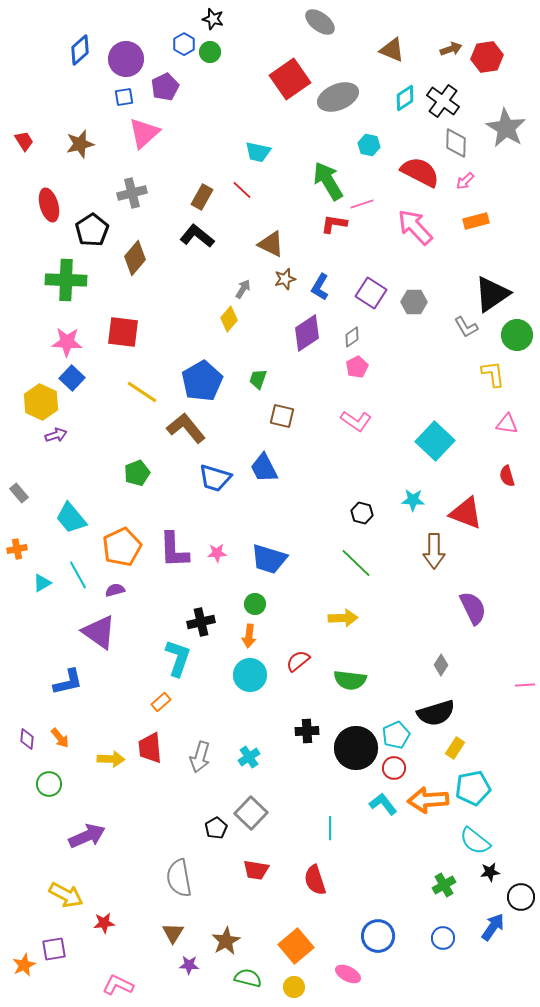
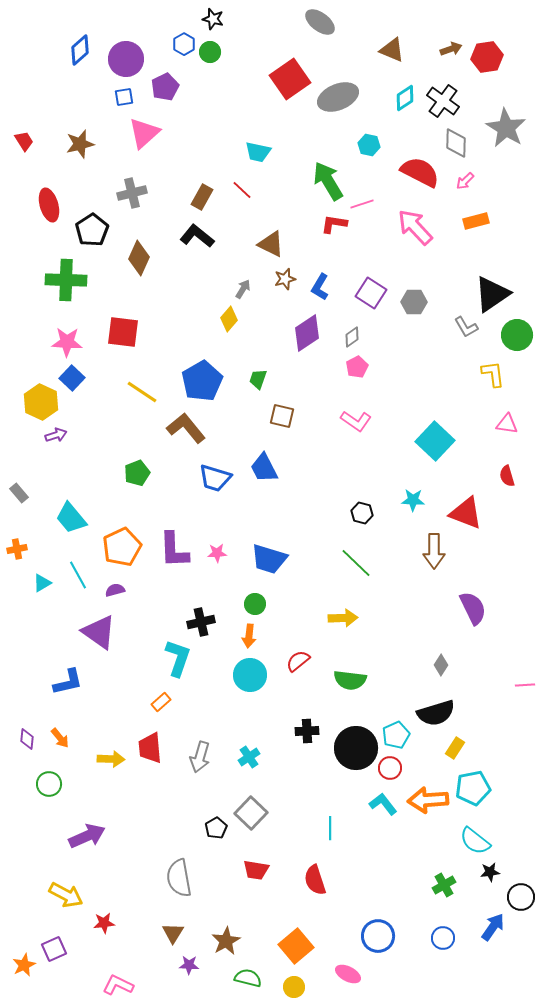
brown diamond at (135, 258): moved 4 px right; rotated 16 degrees counterclockwise
red circle at (394, 768): moved 4 px left
purple square at (54, 949): rotated 15 degrees counterclockwise
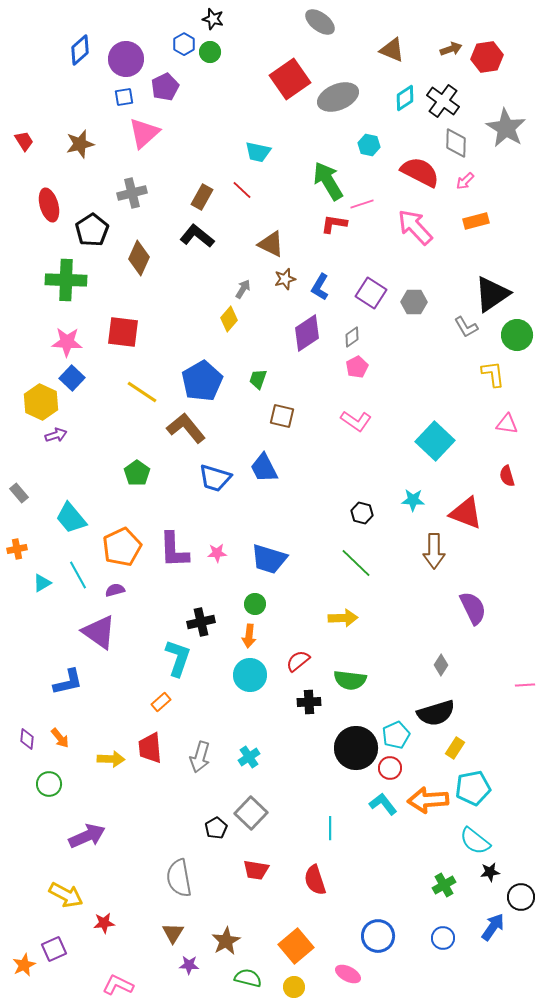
green pentagon at (137, 473): rotated 15 degrees counterclockwise
black cross at (307, 731): moved 2 px right, 29 px up
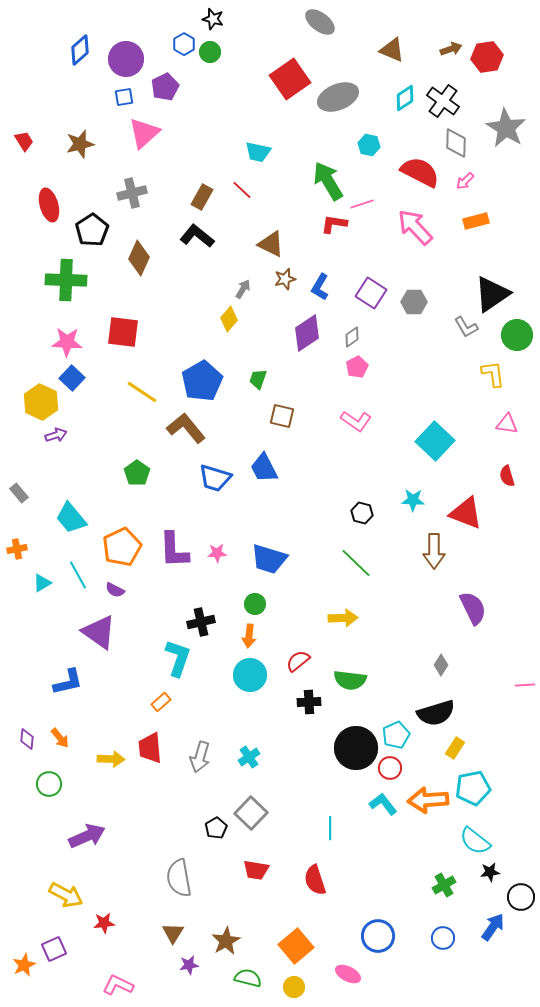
purple semicircle at (115, 590): rotated 138 degrees counterclockwise
purple star at (189, 965): rotated 12 degrees counterclockwise
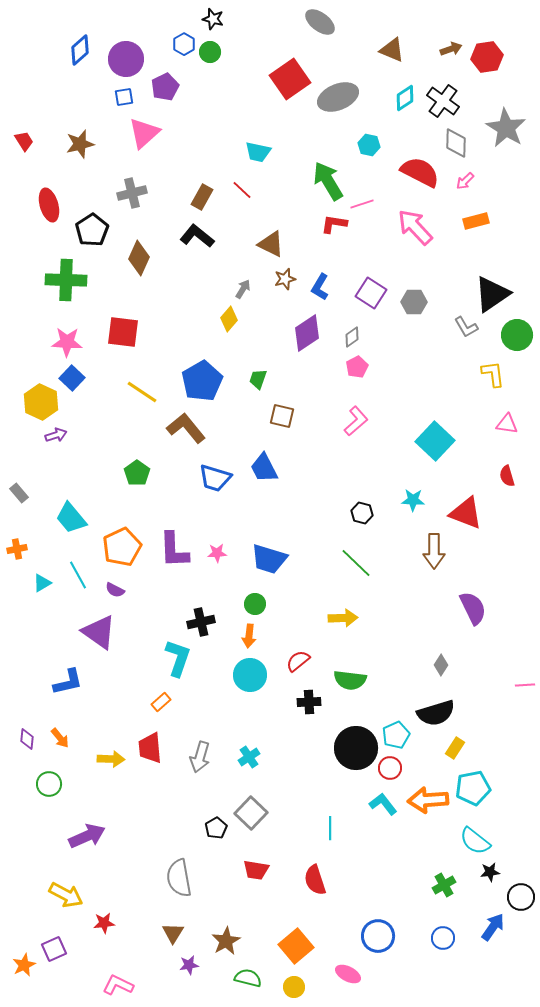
pink L-shape at (356, 421): rotated 76 degrees counterclockwise
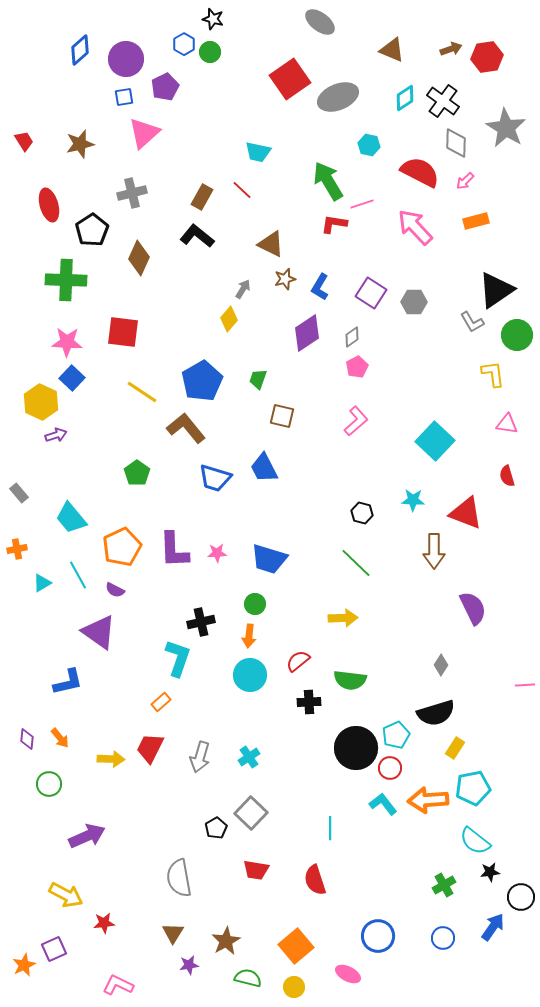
black triangle at (492, 294): moved 4 px right, 4 px up
gray L-shape at (466, 327): moved 6 px right, 5 px up
red trapezoid at (150, 748): rotated 32 degrees clockwise
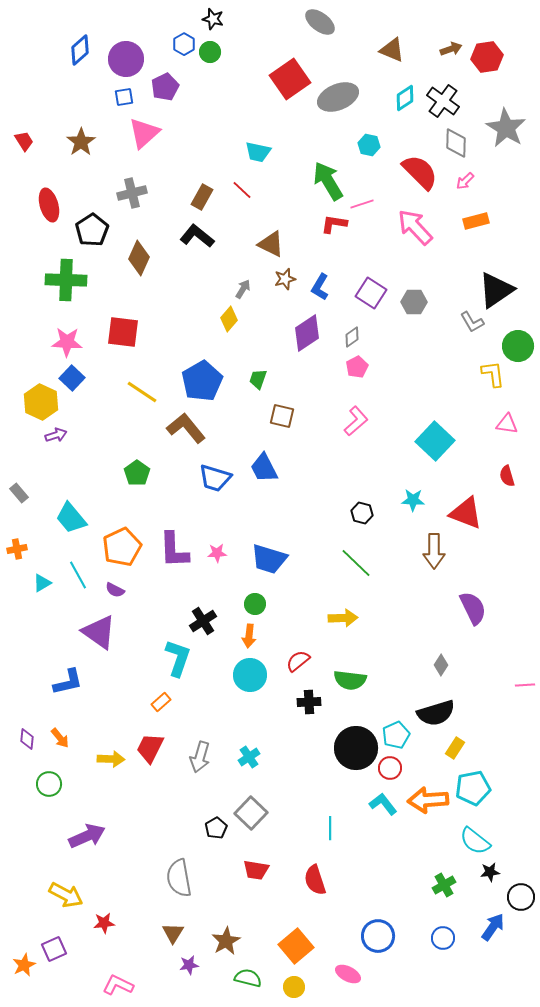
brown star at (80, 144): moved 1 px right, 2 px up; rotated 20 degrees counterclockwise
red semicircle at (420, 172): rotated 18 degrees clockwise
green circle at (517, 335): moved 1 px right, 11 px down
black cross at (201, 622): moved 2 px right, 1 px up; rotated 20 degrees counterclockwise
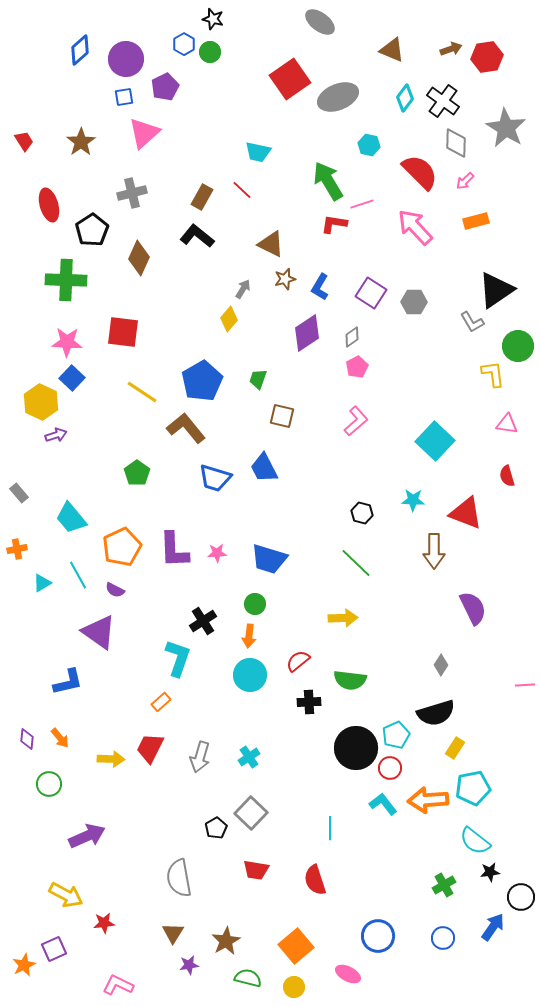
cyan diamond at (405, 98): rotated 20 degrees counterclockwise
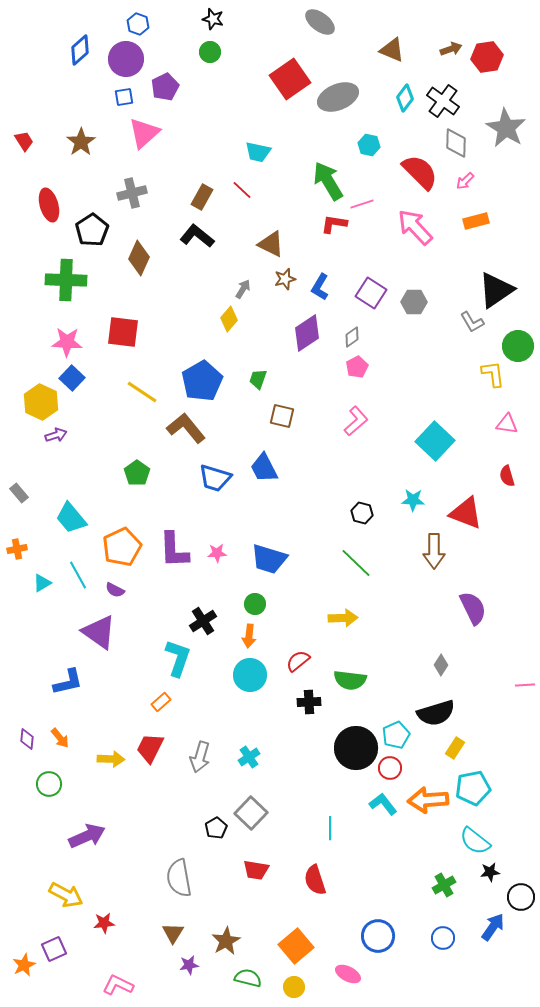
blue hexagon at (184, 44): moved 46 px left, 20 px up; rotated 10 degrees counterclockwise
